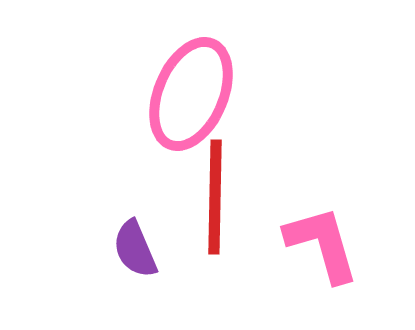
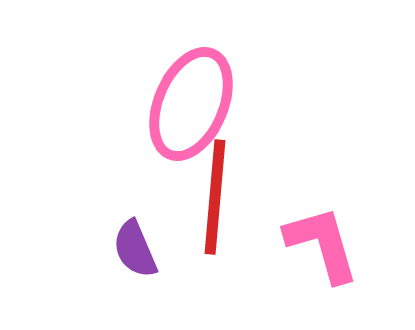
pink ellipse: moved 10 px down
red line: rotated 4 degrees clockwise
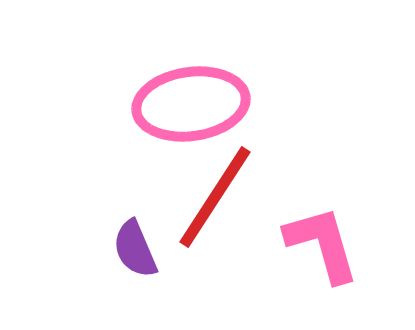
pink ellipse: rotated 59 degrees clockwise
red line: rotated 28 degrees clockwise
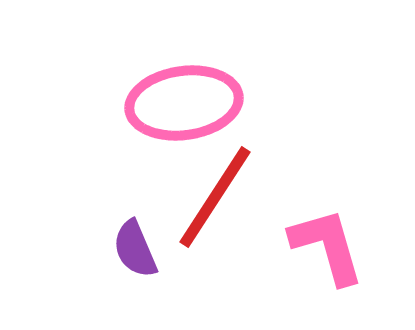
pink ellipse: moved 7 px left, 1 px up
pink L-shape: moved 5 px right, 2 px down
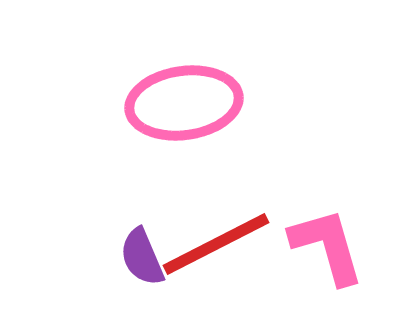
red line: moved 1 px right, 47 px down; rotated 30 degrees clockwise
purple semicircle: moved 7 px right, 8 px down
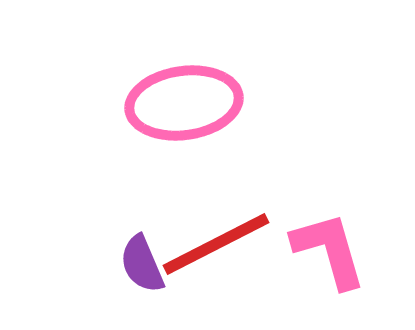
pink L-shape: moved 2 px right, 4 px down
purple semicircle: moved 7 px down
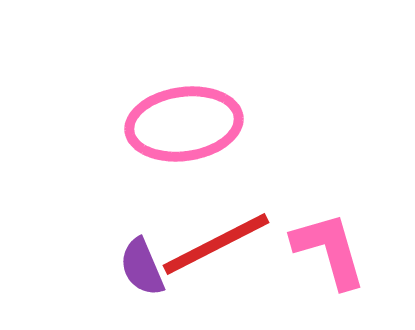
pink ellipse: moved 21 px down
purple semicircle: moved 3 px down
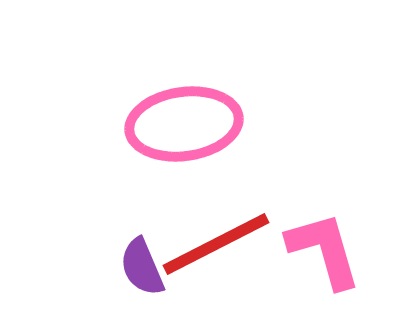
pink L-shape: moved 5 px left
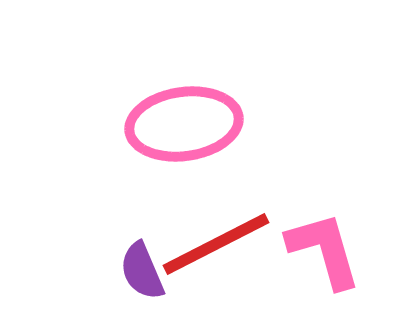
purple semicircle: moved 4 px down
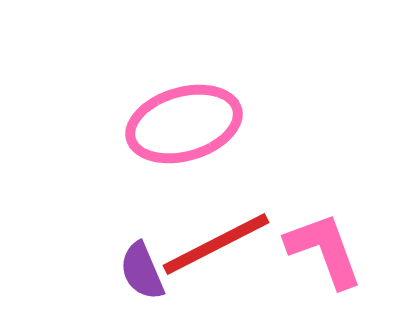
pink ellipse: rotated 8 degrees counterclockwise
pink L-shape: rotated 4 degrees counterclockwise
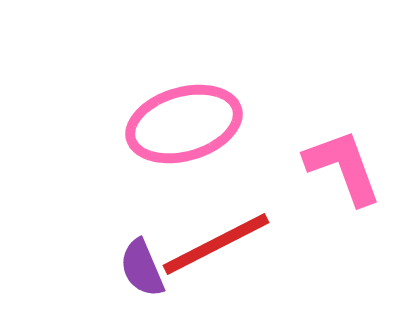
pink L-shape: moved 19 px right, 83 px up
purple semicircle: moved 3 px up
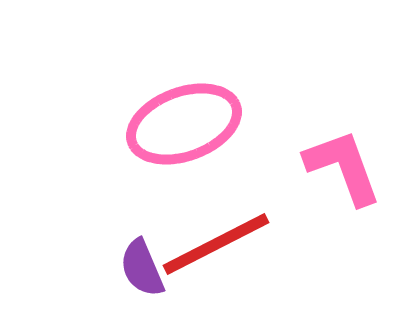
pink ellipse: rotated 4 degrees counterclockwise
